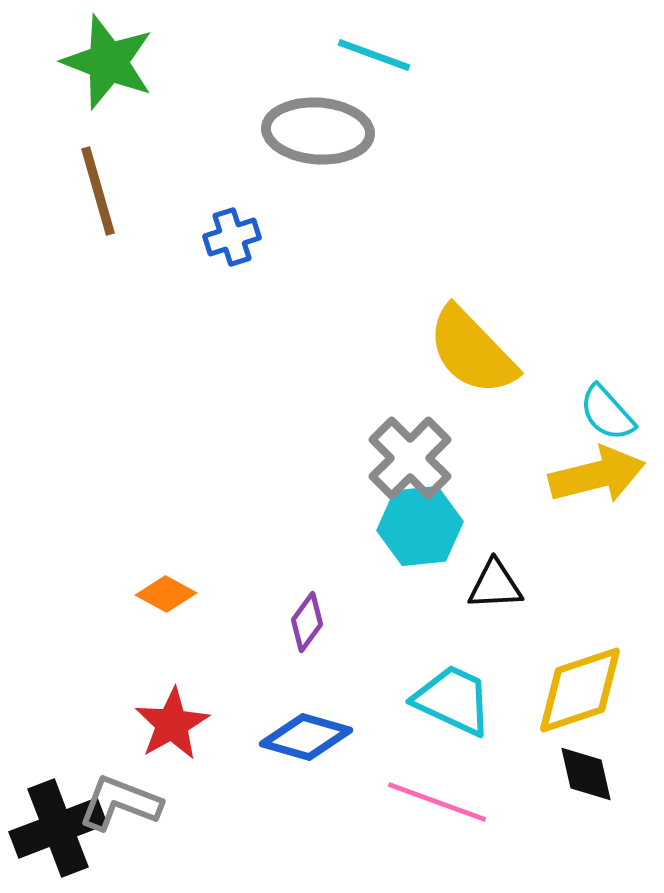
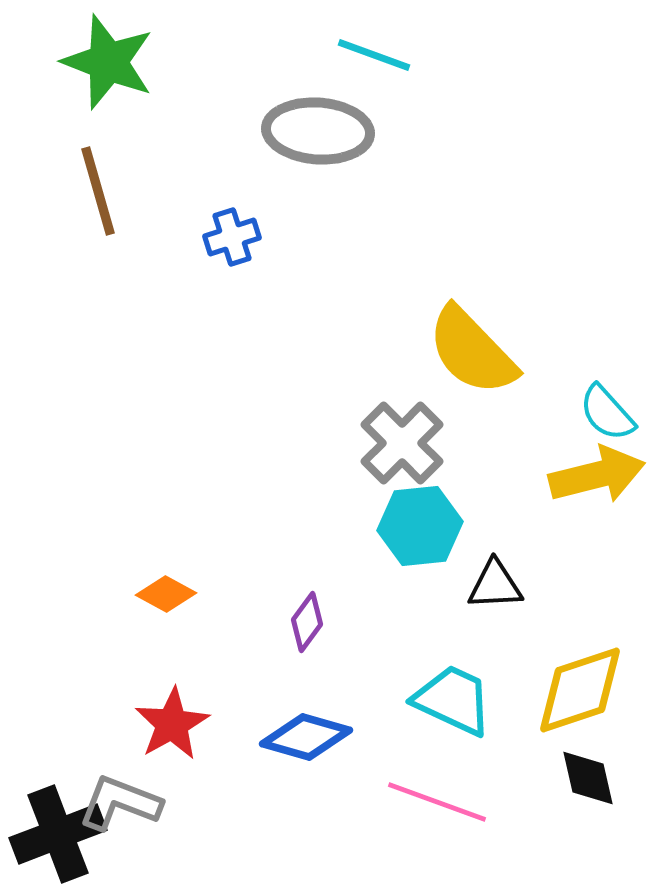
gray cross: moved 8 px left, 15 px up
black diamond: moved 2 px right, 4 px down
black cross: moved 6 px down
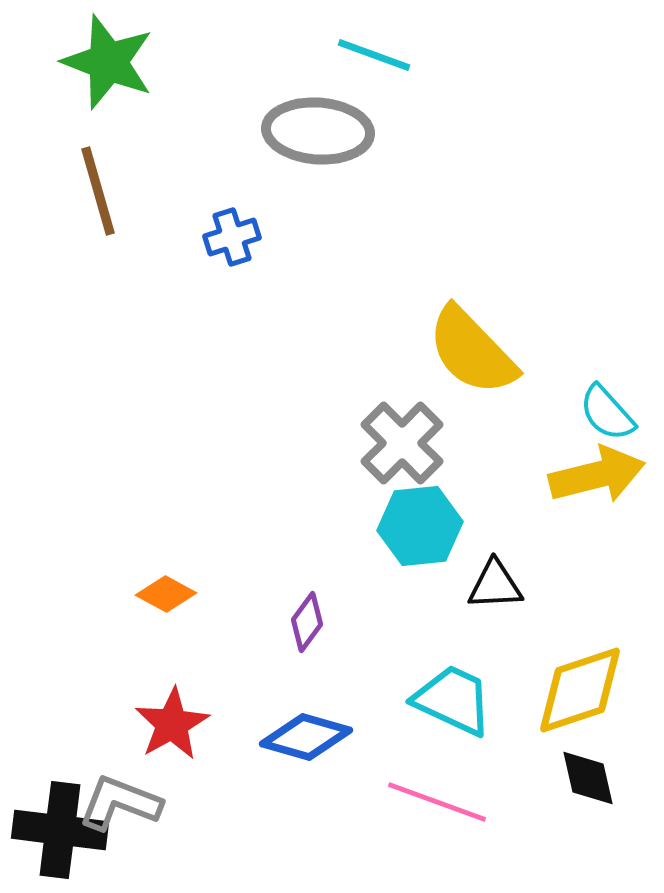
black cross: moved 2 px right, 4 px up; rotated 28 degrees clockwise
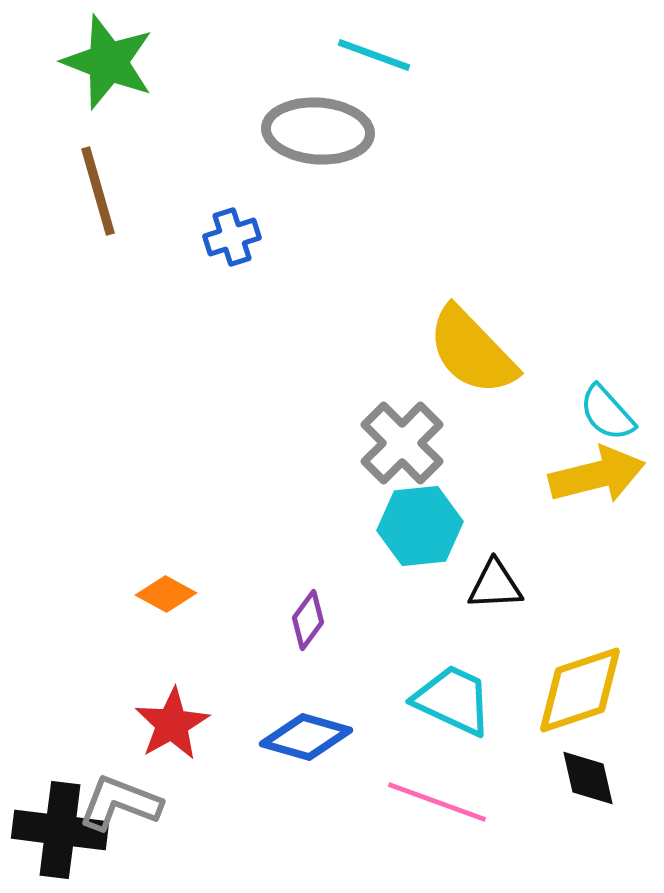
purple diamond: moved 1 px right, 2 px up
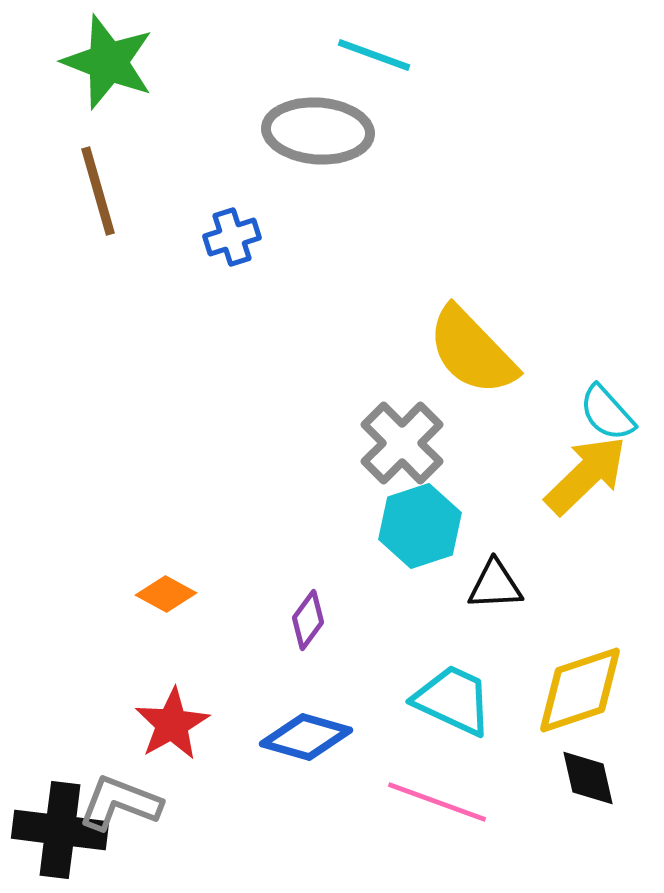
yellow arrow: moved 11 px left; rotated 30 degrees counterclockwise
cyan hexagon: rotated 12 degrees counterclockwise
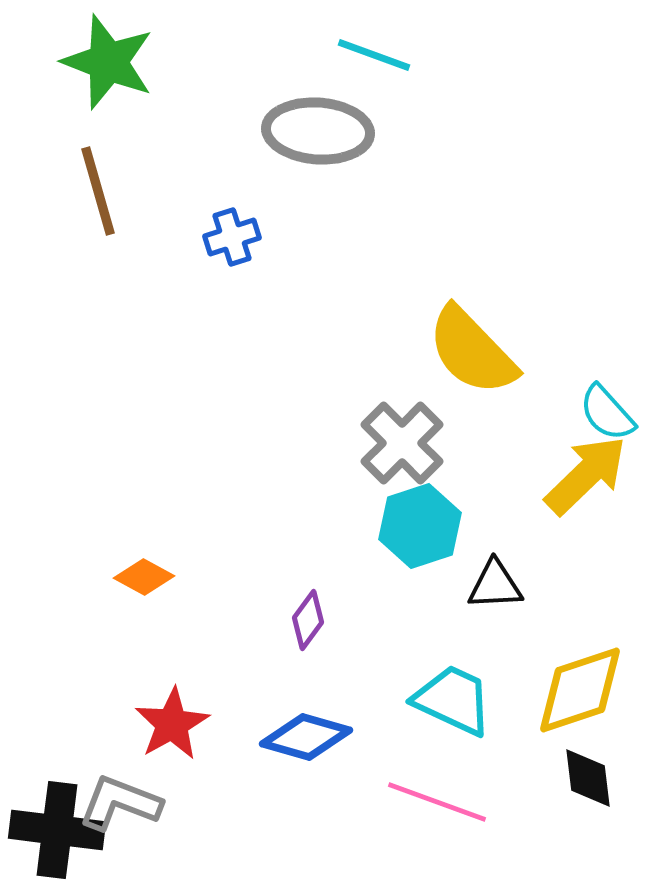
orange diamond: moved 22 px left, 17 px up
black diamond: rotated 6 degrees clockwise
black cross: moved 3 px left
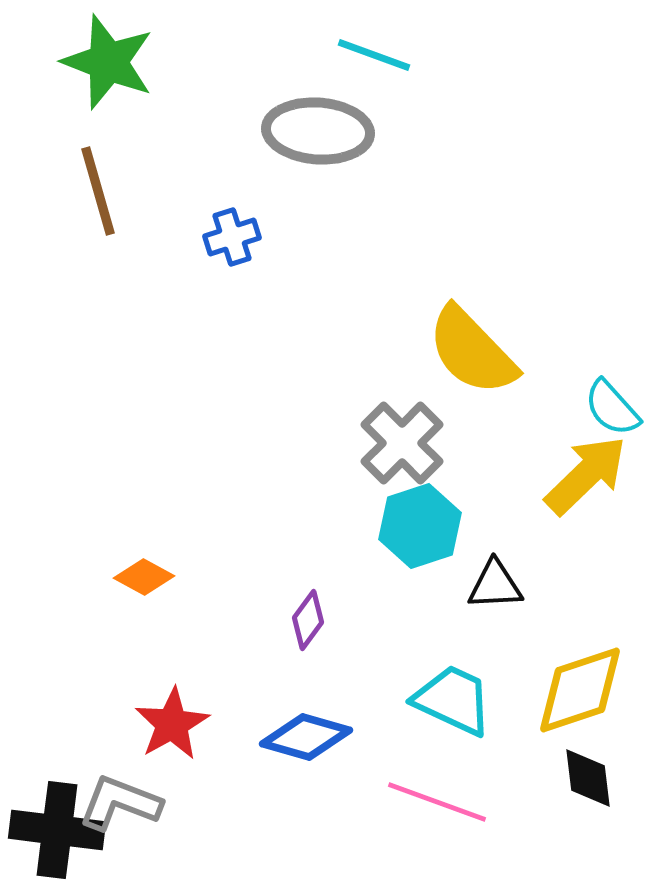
cyan semicircle: moved 5 px right, 5 px up
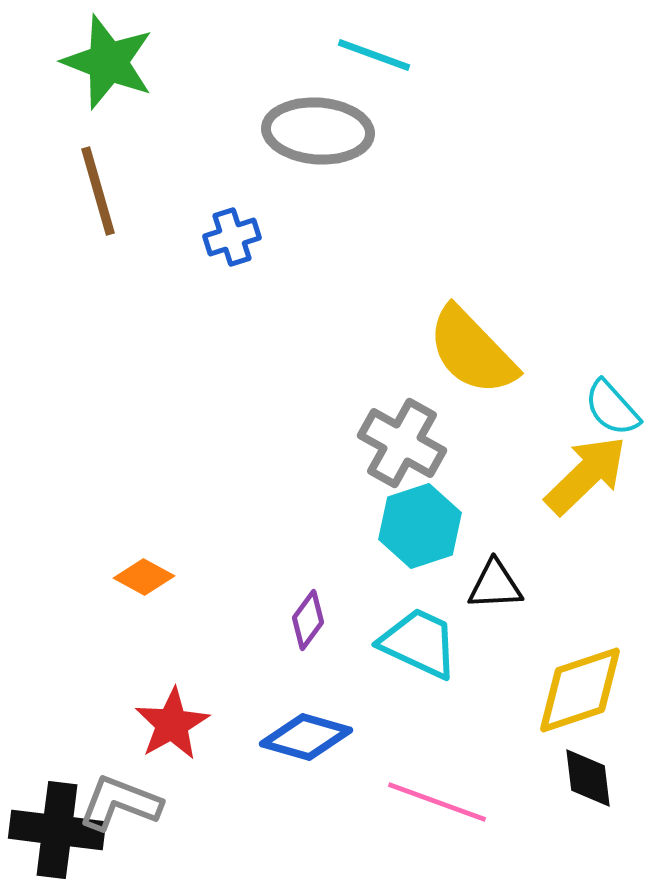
gray cross: rotated 16 degrees counterclockwise
cyan trapezoid: moved 34 px left, 57 px up
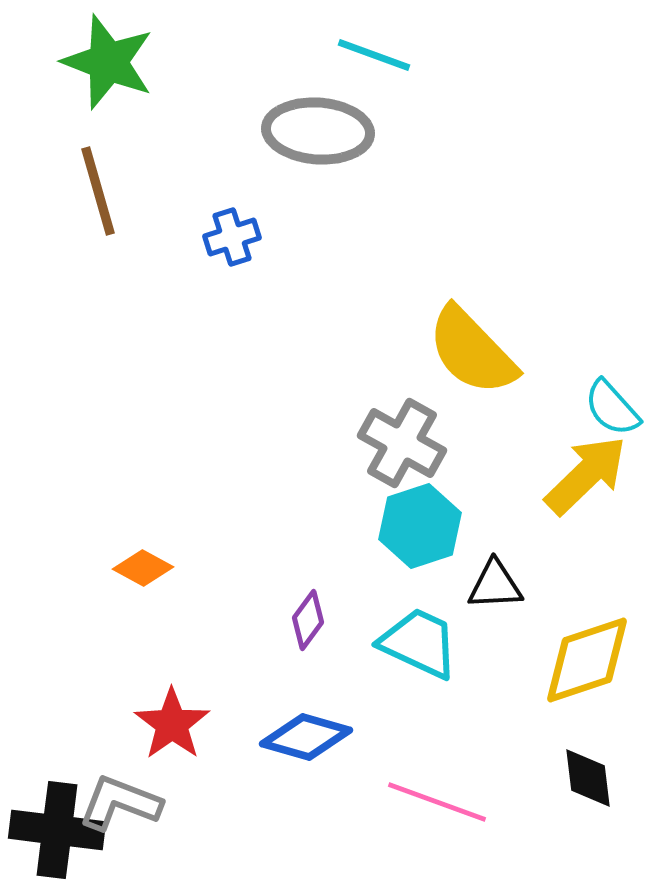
orange diamond: moved 1 px left, 9 px up
yellow diamond: moved 7 px right, 30 px up
red star: rotated 6 degrees counterclockwise
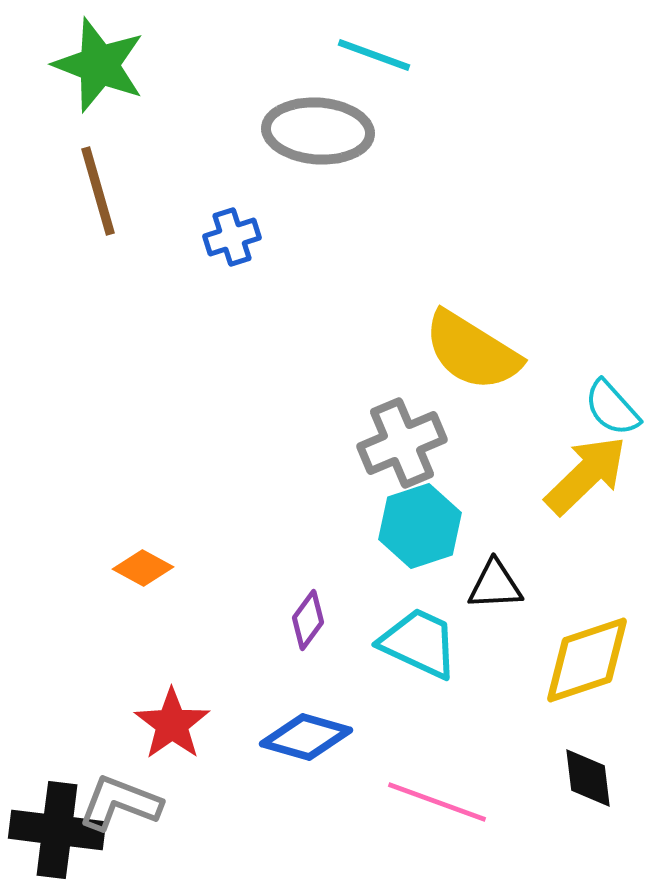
green star: moved 9 px left, 3 px down
yellow semicircle: rotated 14 degrees counterclockwise
gray cross: rotated 38 degrees clockwise
